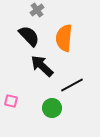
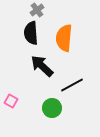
black semicircle: moved 2 px right, 3 px up; rotated 140 degrees counterclockwise
pink square: rotated 16 degrees clockwise
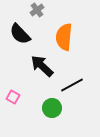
black semicircle: moved 11 px left, 1 px down; rotated 40 degrees counterclockwise
orange semicircle: moved 1 px up
pink square: moved 2 px right, 4 px up
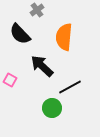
black line: moved 2 px left, 2 px down
pink square: moved 3 px left, 17 px up
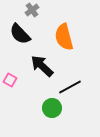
gray cross: moved 5 px left
orange semicircle: rotated 20 degrees counterclockwise
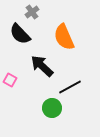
gray cross: moved 2 px down
orange semicircle: rotated 8 degrees counterclockwise
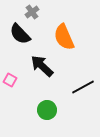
black line: moved 13 px right
green circle: moved 5 px left, 2 px down
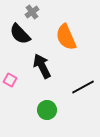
orange semicircle: moved 2 px right
black arrow: rotated 20 degrees clockwise
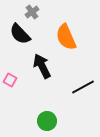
green circle: moved 11 px down
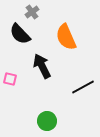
pink square: moved 1 px up; rotated 16 degrees counterclockwise
